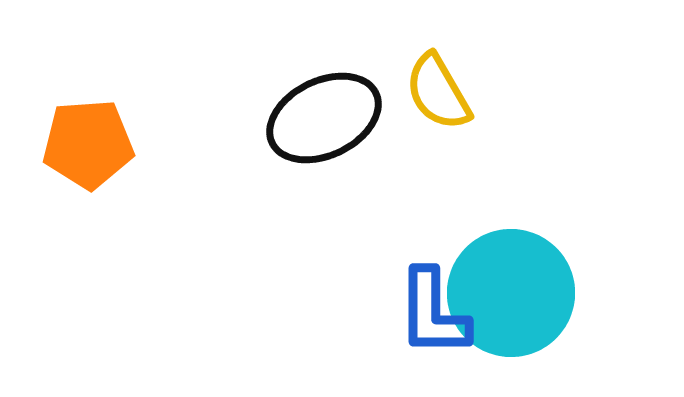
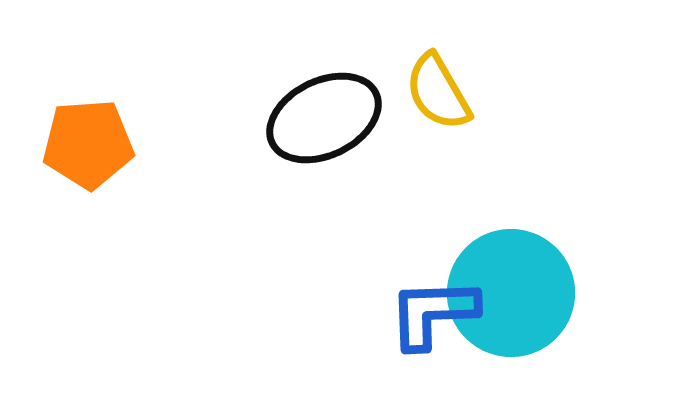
blue L-shape: rotated 88 degrees clockwise
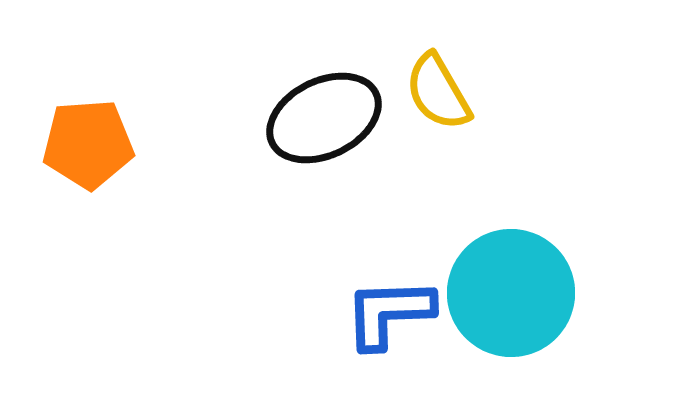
blue L-shape: moved 44 px left
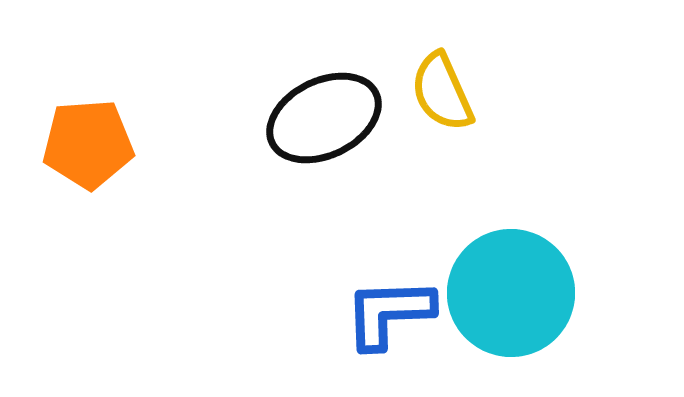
yellow semicircle: moved 4 px right; rotated 6 degrees clockwise
